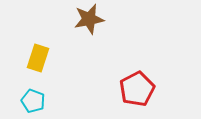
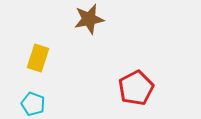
red pentagon: moved 1 px left, 1 px up
cyan pentagon: moved 3 px down
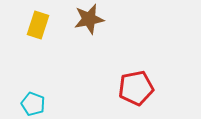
yellow rectangle: moved 33 px up
red pentagon: rotated 16 degrees clockwise
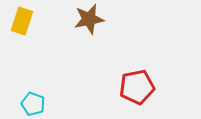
yellow rectangle: moved 16 px left, 4 px up
red pentagon: moved 1 px right, 1 px up
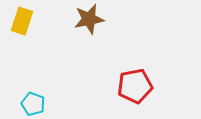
red pentagon: moved 2 px left, 1 px up
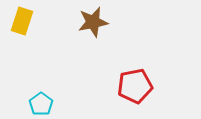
brown star: moved 4 px right, 3 px down
cyan pentagon: moved 8 px right; rotated 15 degrees clockwise
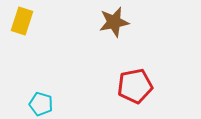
brown star: moved 21 px right
cyan pentagon: rotated 20 degrees counterclockwise
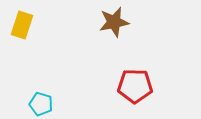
yellow rectangle: moved 4 px down
red pentagon: rotated 12 degrees clockwise
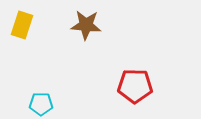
brown star: moved 28 px left, 3 px down; rotated 16 degrees clockwise
cyan pentagon: rotated 15 degrees counterclockwise
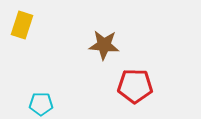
brown star: moved 18 px right, 20 px down
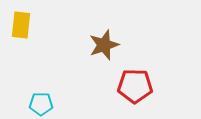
yellow rectangle: moved 1 px left; rotated 12 degrees counterclockwise
brown star: rotated 24 degrees counterclockwise
